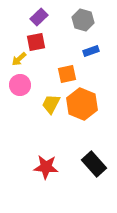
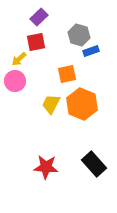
gray hexagon: moved 4 px left, 15 px down
pink circle: moved 5 px left, 4 px up
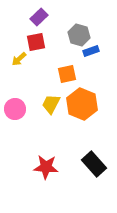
pink circle: moved 28 px down
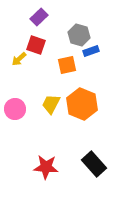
red square: moved 3 px down; rotated 30 degrees clockwise
orange square: moved 9 px up
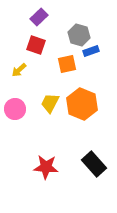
yellow arrow: moved 11 px down
orange square: moved 1 px up
yellow trapezoid: moved 1 px left, 1 px up
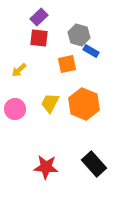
red square: moved 3 px right, 7 px up; rotated 12 degrees counterclockwise
blue rectangle: rotated 49 degrees clockwise
orange hexagon: moved 2 px right
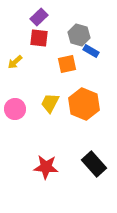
yellow arrow: moved 4 px left, 8 px up
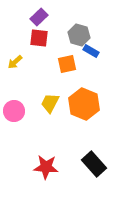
pink circle: moved 1 px left, 2 px down
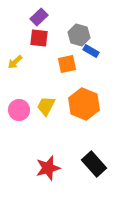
yellow trapezoid: moved 4 px left, 3 px down
pink circle: moved 5 px right, 1 px up
red star: moved 2 px right, 1 px down; rotated 20 degrees counterclockwise
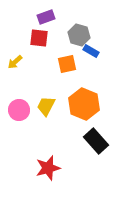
purple rectangle: moved 7 px right; rotated 24 degrees clockwise
black rectangle: moved 2 px right, 23 px up
